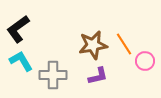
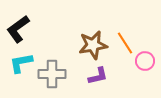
orange line: moved 1 px right, 1 px up
cyan L-shape: moved 2 px down; rotated 70 degrees counterclockwise
gray cross: moved 1 px left, 1 px up
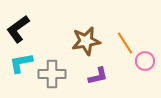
brown star: moved 7 px left, 4 px up
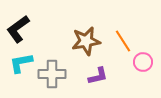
orange line: moved 2 px left, 2 px up
pink circle: moved 2 px left, 1 px down
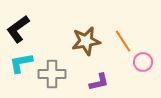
purple L-shape: moved 1 px right, 6 px down
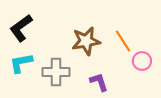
black L-shape: moved 3 px right, 1 px up
pink circle: moved 1 px left, 1 px up
gray cross: moved 4 px right, 2 px up
purple L-shape: rotated 95 degrees counterclockwise
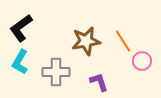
cyan L-shape: moved 1 px left, 1 px up; rotated 50 degrees counterclockwise
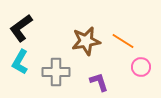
orange line: rotated 25 degrees counterclockwise
pink circle: moved 1 px left, 6 px down
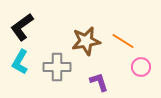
black L-shape: moved 1 px right, 1 px up
gray cross: moved 1 px right, 5 px up
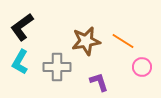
pink circle: moved 1 px right
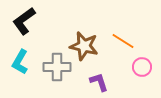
black L-shape: moved 2 px right, 6 px up
brown star: moved 2 px left, 5 px down; rotated 24 degrees clockwise
